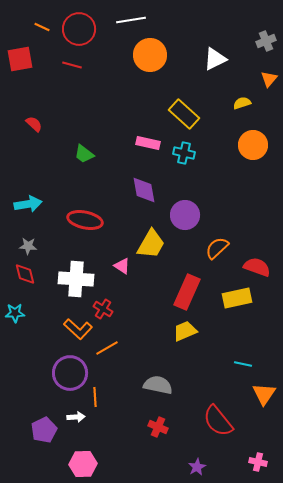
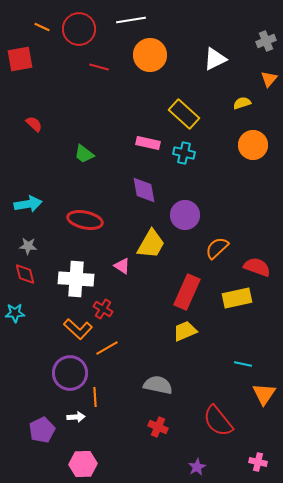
red line at (72, 65): moved 27 px right, 2 px down
purple pentagon at (44, 430): moved 2 px left
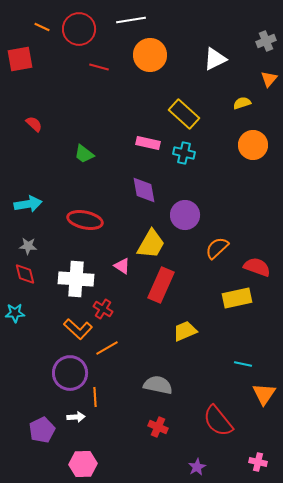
red rectangle at (187, 292): moved 26 px left, 7 px up
